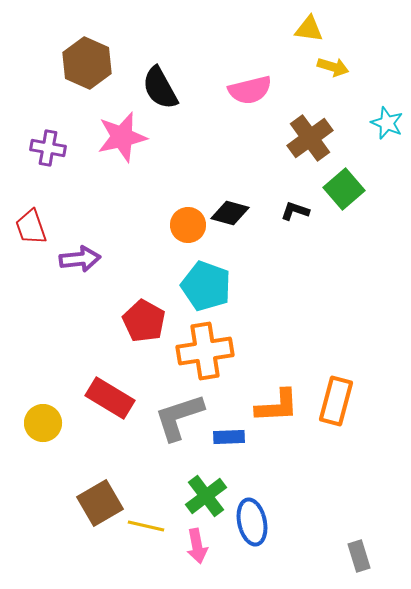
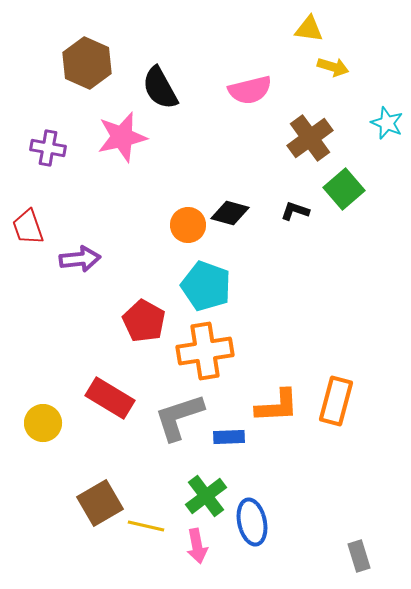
red trapezoid: moved 3 px left
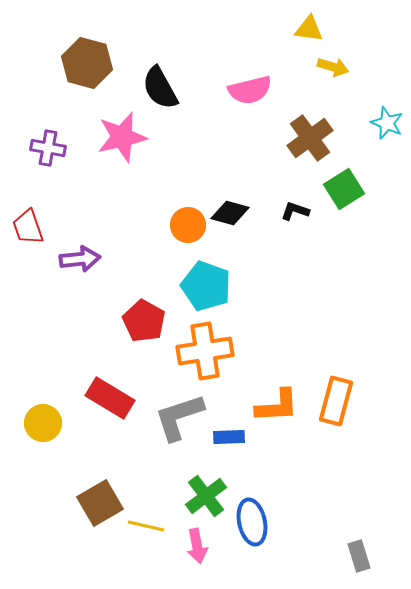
brown hexagon: rotated 9 degrees counterclockwise
green square: rotated 9 degrees clockwise
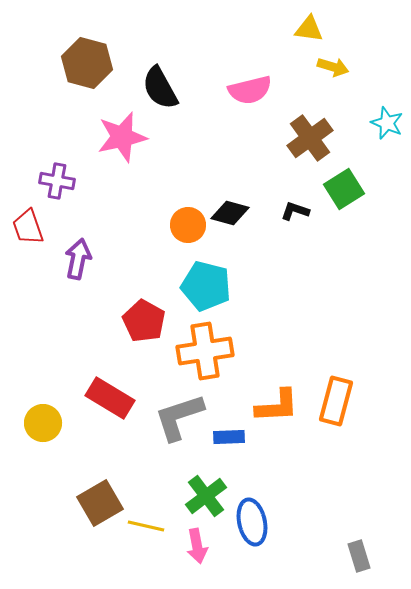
purple cross: moved 9 px right, 33 px down
purple arrow: moved 2 px left; rotated 72 degrees counterclockwise
cyan pentagon: rotated 6 degrees counterclockwise
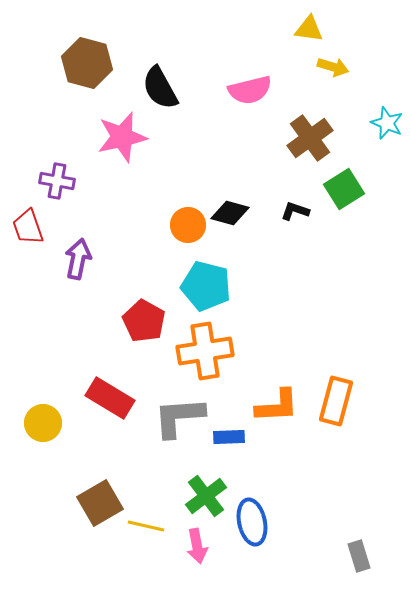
gray L-shape: rotated 14 degrees clockwise
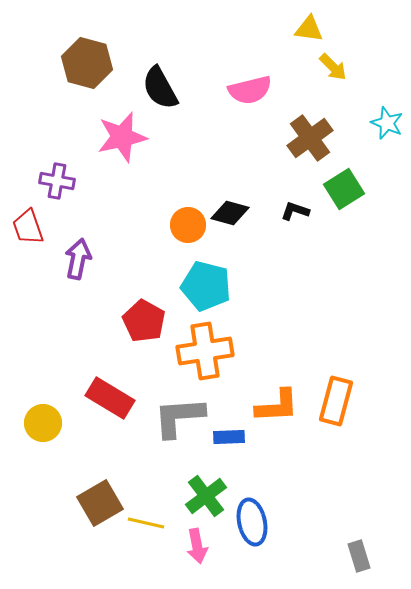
yellow arrow: rotated 28 degrees clockwise
yellow line: moved 3 px up
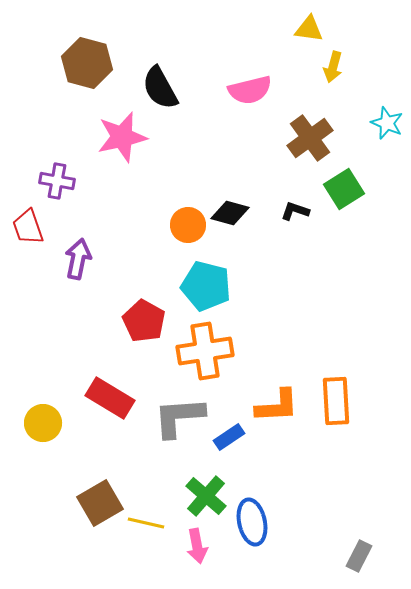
yellow arrow: rotated 60 degrees clockwise
orange rectangle: rotated 18 degrees counterclockwise
blue rectangle: rotated 32 degrees counterclockwise
green cross: rotated 12 degrees counterclockwise
gray rectangle: rotated 44 degrees clockwise
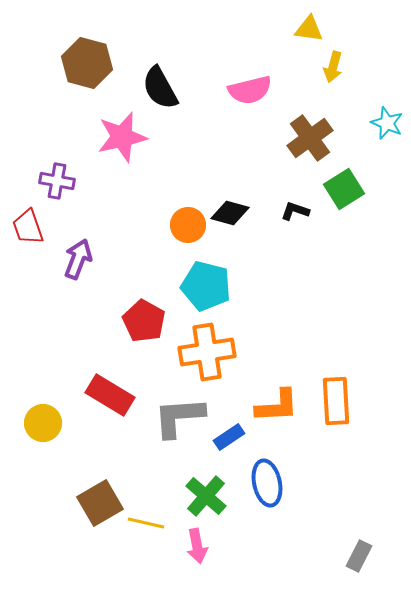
purple arrow: rotated 9 degrees clockwise
orange cross: moved 2 px right, 1 px down
red rectangle: moved 3 px up
blue ellipse: moved 15 px right, 39 px up
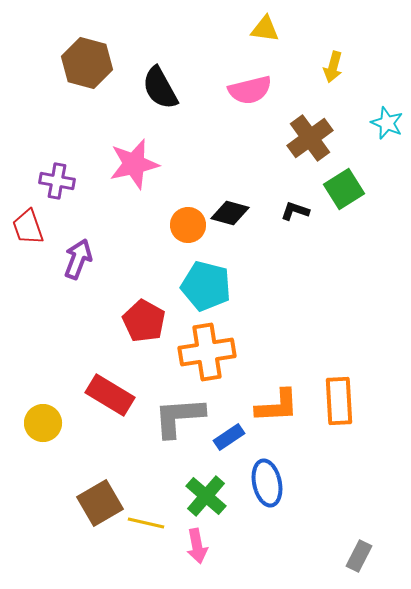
yellow triangle: moved 44 px left
pink star: moved 12 px right, 27 px down
orange rectangle: moved 3 px right
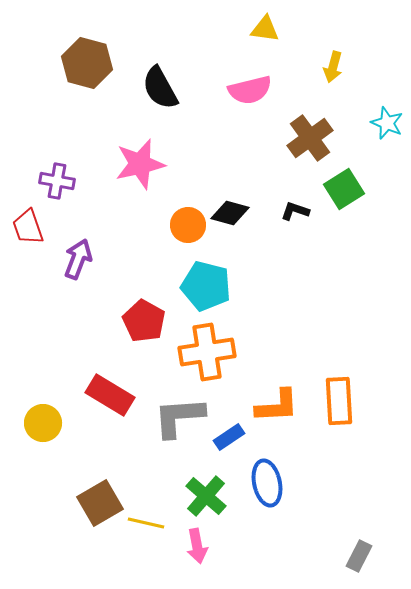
pink star: moved 6 px right
